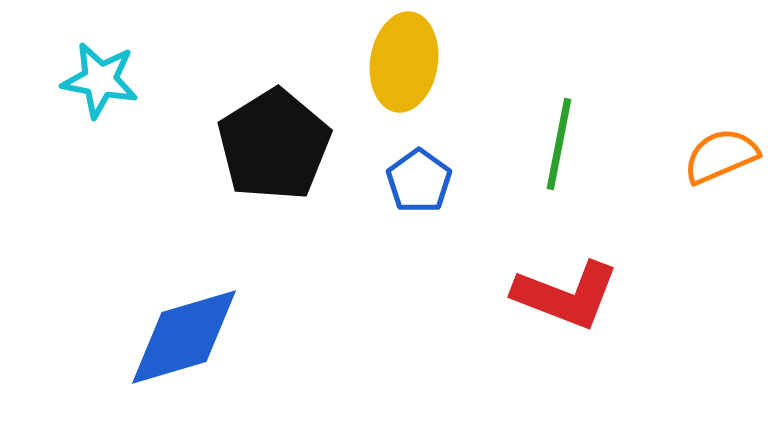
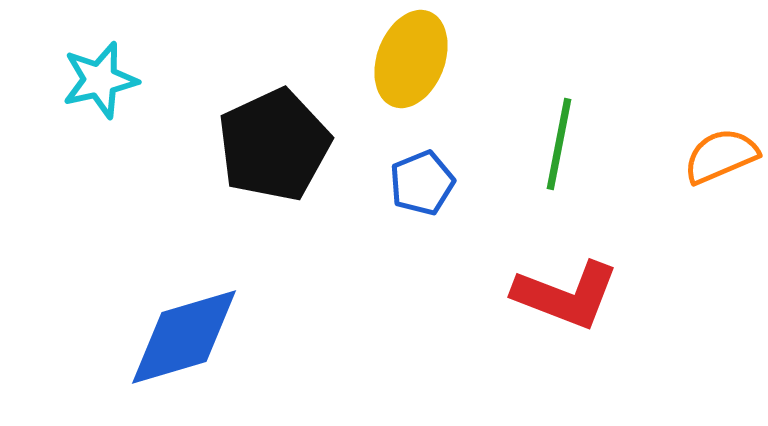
yellow ellipse: moved 7 px right, 3 px up; rotated 12 degrees clockwise
cyan star: rotated 24 degrees counterclockwise
black pentagon: rotated 7 degrees clockwise
blue pentagon: moved 3 px right, 2 px down; rotated 14 degrees clockwise
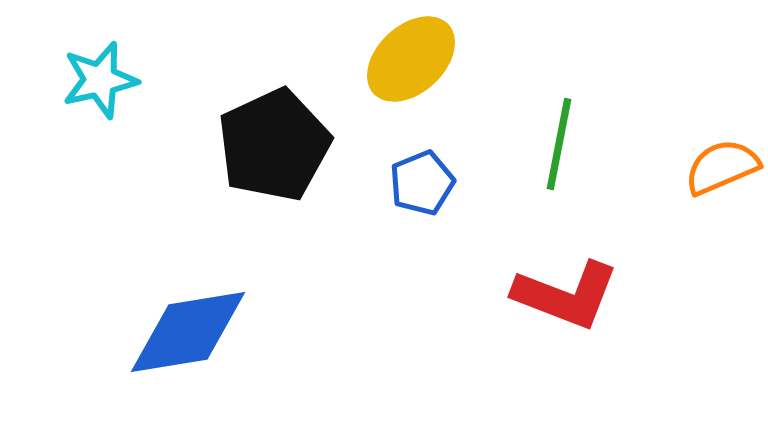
yellow ellipse: rotated 26 degrees clockwise
orange semicircle: moved 1 px right, 11 px down
blue diamond: moved 4 px right, 5 px up; rotated 7 degrees clockwise
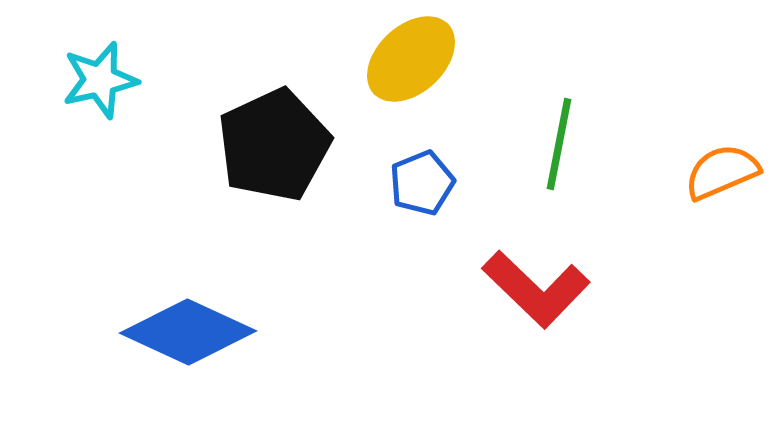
orange semicircle: moved 5 px down
red L-shape: moved 30 px left, 6 px up; rotated 23 degrees clockwise
blue diamond: rotated 34 degrees clockwise
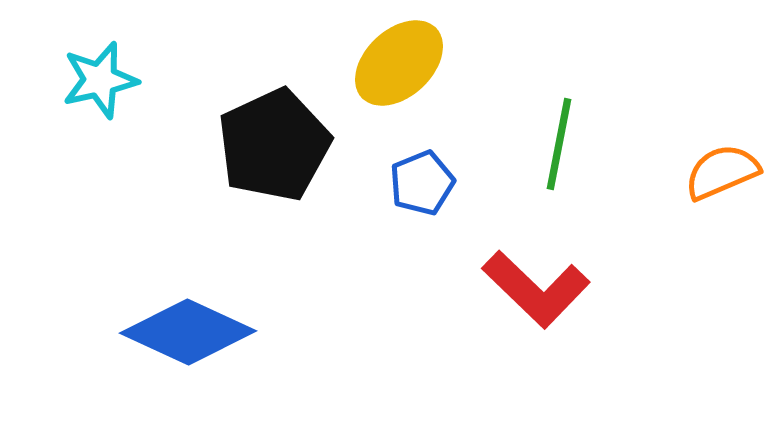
yellow ellipse: moved 12 px left, 4 px down
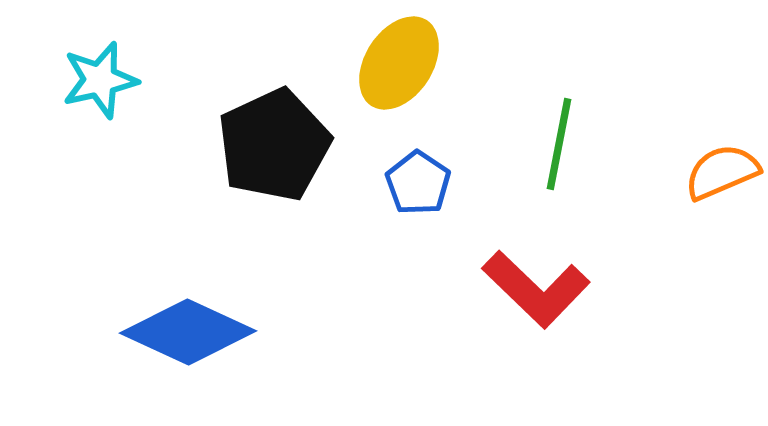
yellow ellipse: rotated 14 degrees counterclockwise
blue pentagon: moved 4 px left; rotated 16 degrees counterclockwise
